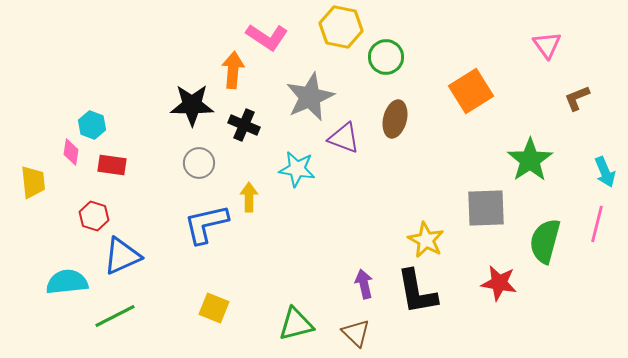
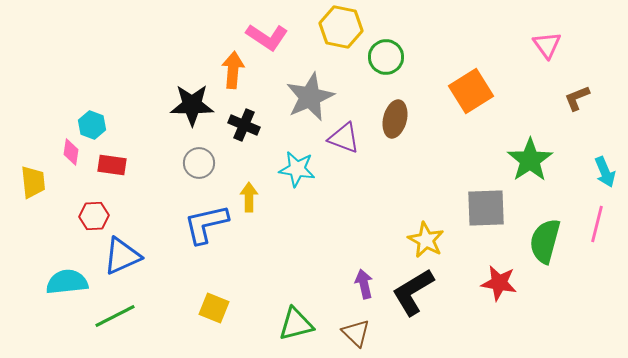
red hexagon: rotated 20 degrees counterclockwise
black L-shape: moved 4 px left; rotated 69 degrees clockwise
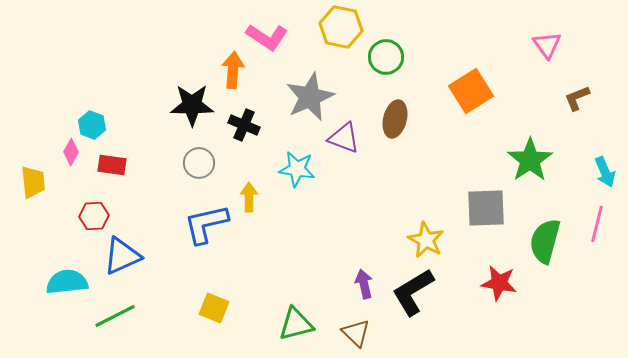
pink diamond: rotated 20 degrees clockwise
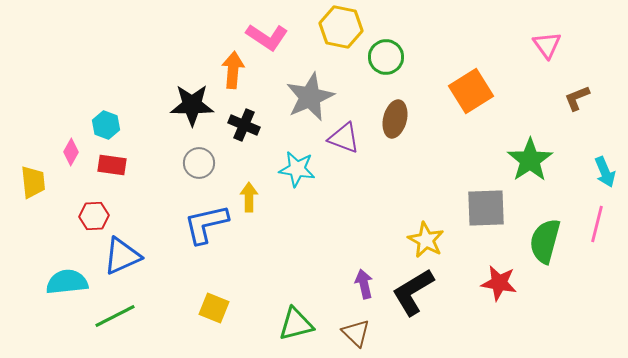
cyan hexagon: moved 14 px right
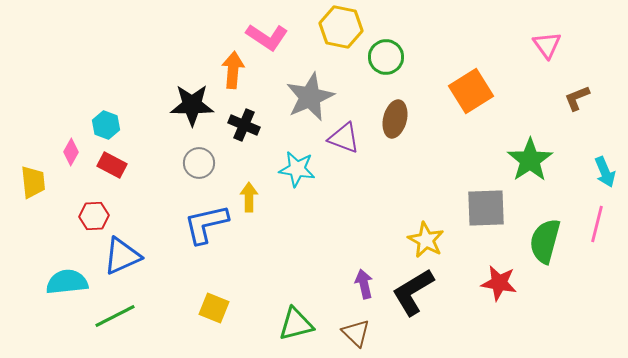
red rectangle: rotated 20 degrees clockwise
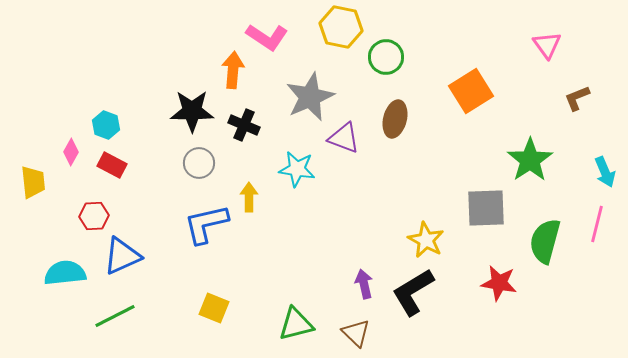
black star: moved 6 px down
cyan semicircle: moved 2 px left, 9 px up
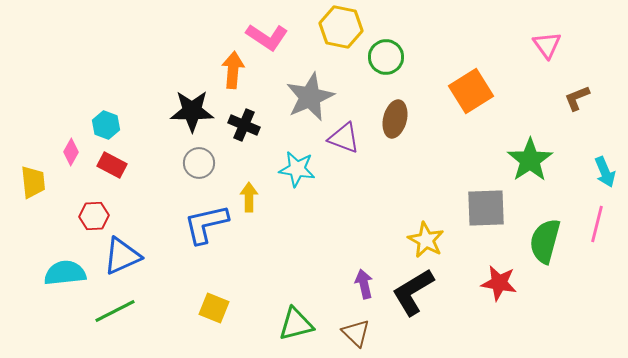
green line: moved 5 px up
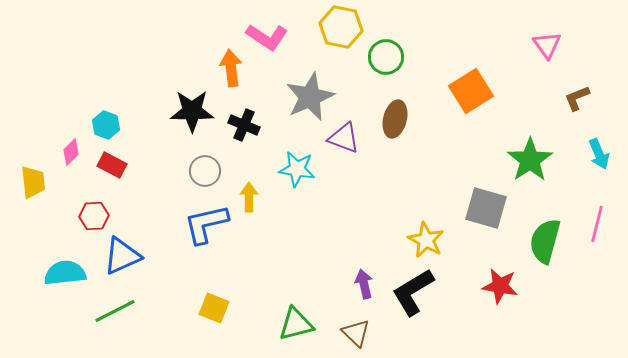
orange arrow: moved 2 px left, 2 px up; rotated 12 degrees counterclockwise
pink diamond: rotated 16 degrees clockwise
gray circle: moved 6 px right, 8 px down
cyan arrow: moved 6 px left, 18 px up
gray square: rotated 18 degrees clockwise
red star: moved 1 px right, 3 px down
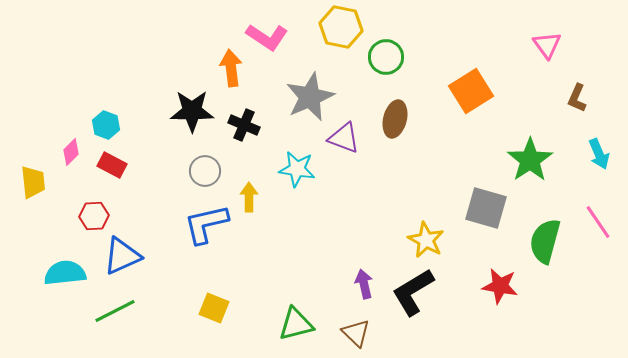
brown L-shape: rotated 44 degrees counterclockwise
pink line: moved 1 px right, 2 px up; rotated 48 degrees counterclockwise
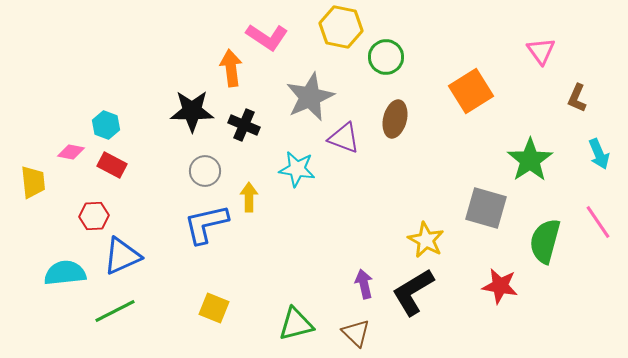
pink triangle: moved 6 px left, 6 px down
pink diamond: rotated 56 degrees clockwise
